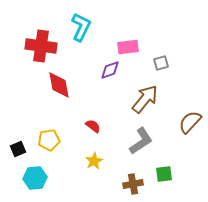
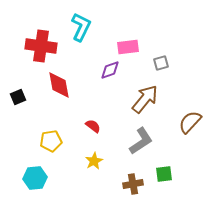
yellow pentagon: moved 2 px right, 1 px down
black square: moved 52 px up
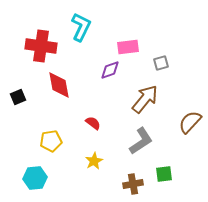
red semicircle: moved 3 px up
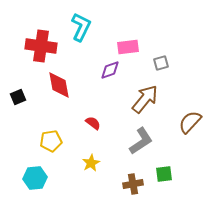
yellow star: moved 3 px left, 2 px down
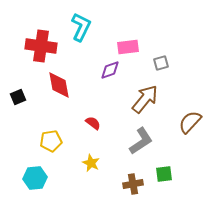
yellow star: rotated 18 degrees counterclockwise
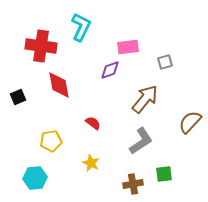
gray square: moved 4 px right, 1 px up
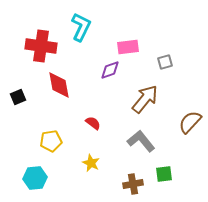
gray L-shape: rotated 96 degrees counterclockwise
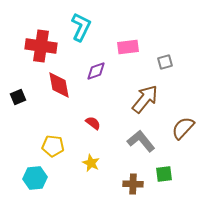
purple diamond: moved 14 px left, 1 px down
brown semicircle: moved 7 px left, 6 px down
yellow pentagon: moved 2 px right, 5 px down; rotated 15 degrees clockwise
brown cross: rotated 12 degrees clockwise
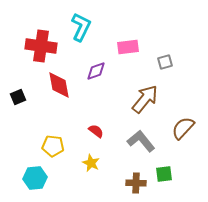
red semicircle: moved 3 px right, 8 px down
brown cross: moved 3 px right, 1 px up
